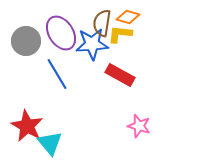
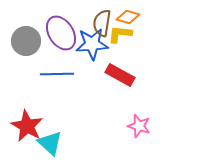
blue line: rotated 60 degrees counterclockwise
cyan triangle: rotated 8 degrees counterclockwise
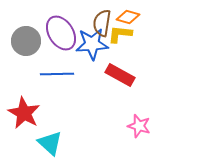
red star: moved 3 px left, 13 px up
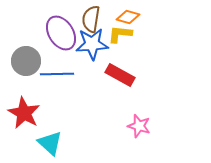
brown semicircle: moved 11 px left, 4 px up
gray circle: moved 20 px down
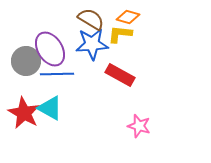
brown semicircle: rotated 112 degrees clockwise
purple ellipse: moved 11 px left, 16 px down
cyan triangle: moved 35 px up; rotated 12 degrees counterclockwise
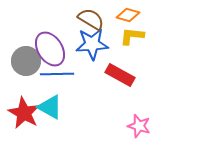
orange diamond: moved 2 px up
yellow L-shape: moved 12 px right, 2 px down
cyan triangle: moved 1 px up
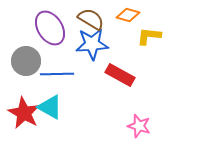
yellow L-shape: moved 17 px right
purple ellipse: moved 21 px up
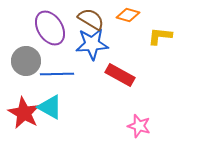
yellow L-shape: moved 11 px right
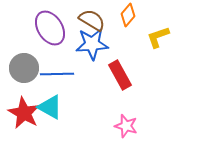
orange diamond: rotated 65 degrees counterclockwise
brown semicircle: moved 1 px right, 1 px down
yellow L-shape: moved 2 px left, 1 px down; rotated 25 degrees counterclockwise
gray circle: moved 2 px left, 7 px down
red rectangle: rotated 32 degrees clockwise
pink star: moved 13 px left
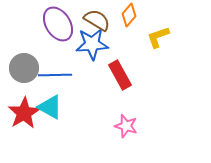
orange diamond: moved 1 px right
brown semicircle: moved 5 px right
purple ellipse: moved 8 px right, 4 px up
blue line: moved 2 px left, 1 px down
red star: rotated 12 degrees clockwise
